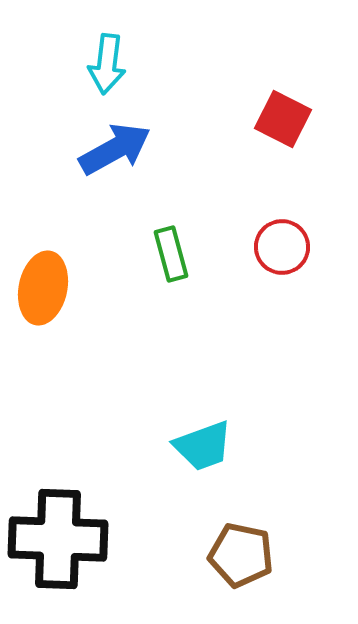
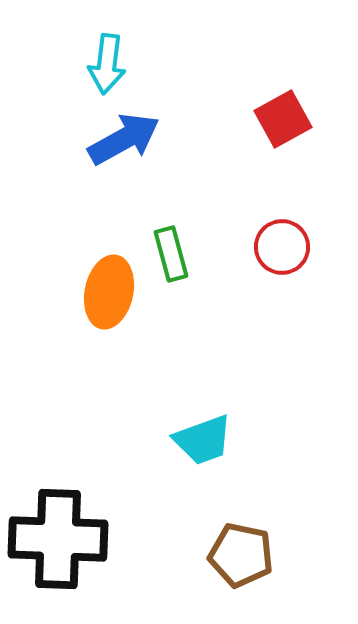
red square: rotated 34 degrees clockwise
blue arrow: moved 9 px right, 10 px up
orange ellipse: moved 66 px right, 4 px down
cyan trapezoid: moved 6 px up
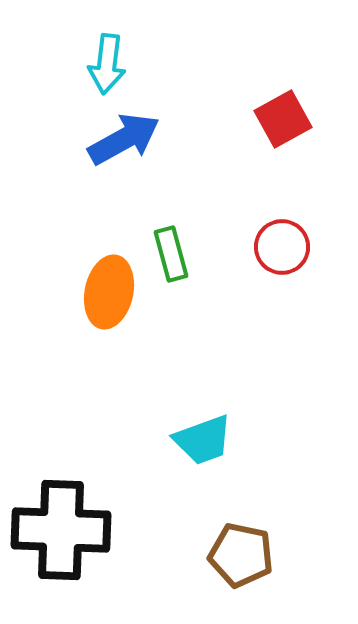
black cross: moved 3 px right, 9 px up
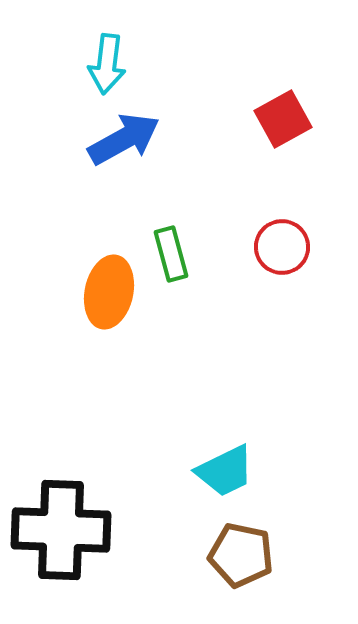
cyan trapezoid: moved 22 px right, 31 px down; rotated 6 degrees counterclockwise
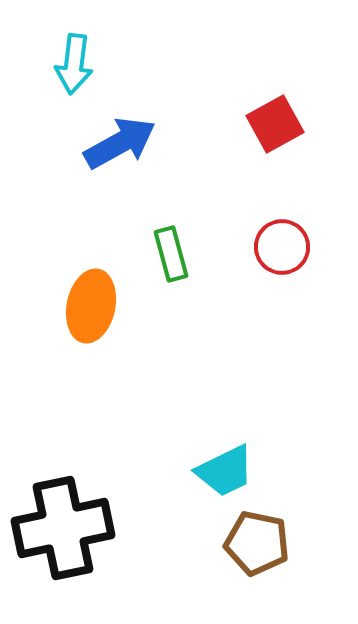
cyan arrow: moved 33 px left
red square: moved 8 px left, 5 px down
blue arrow: moved 4 px left, 4 px down
orange ellipse: moved 18 px left, 14 px down
black cross: moved 2 px right, 2 px up; rotated 14 degrees counterclockwise
brown pentagon: moved 16 px right, 12 px up
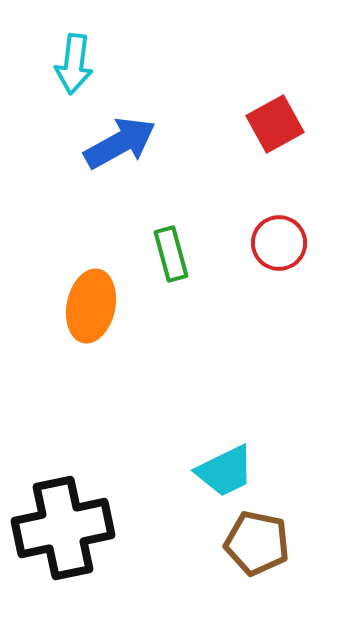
red circle: moved 3 px left, 4 px up
